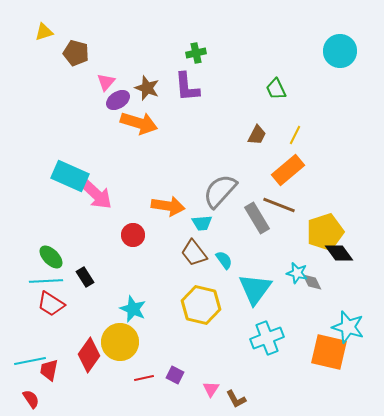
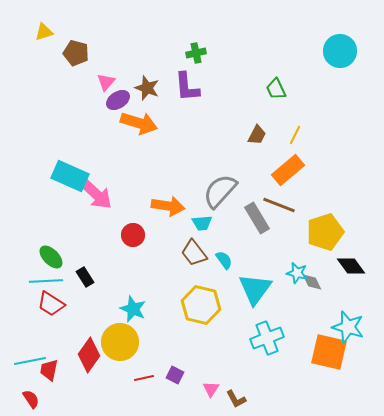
black diamond at (339, 253): moved 12 px right, 13 px down
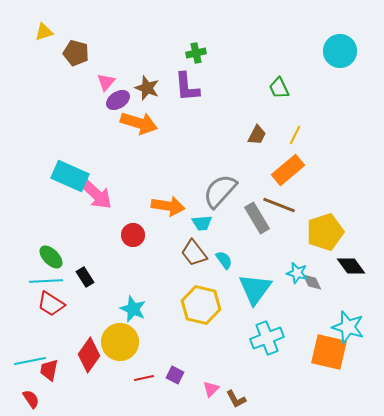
green trapezoid at (276, 89): moved 3 px right, 1 px up
pink triangle at (211, 389): rotated 12 degrees clockwise
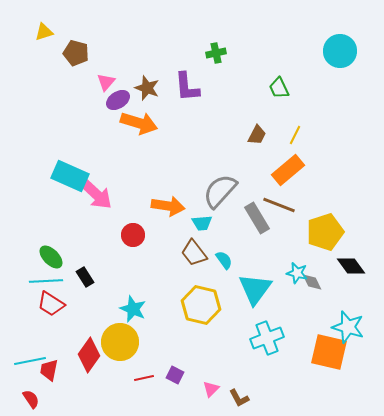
green cross at (196, 53): moved 20 px right
brown L-shape at (236, 399): moved 3 px right, 1 px up
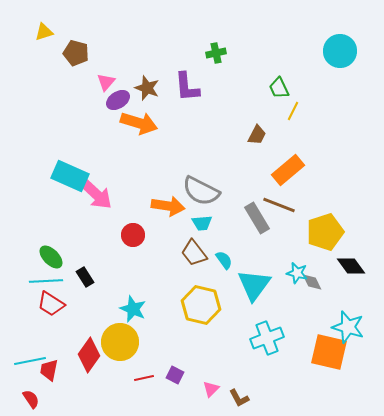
yellow line at (295, 135): moved 2 px left, 24 px up
gray semicircle at (220, 191): moved 19 px left; rotated 105 degrees counterclockwise
cyan triangle at (255, 289): moved 1 px left, 4 px up
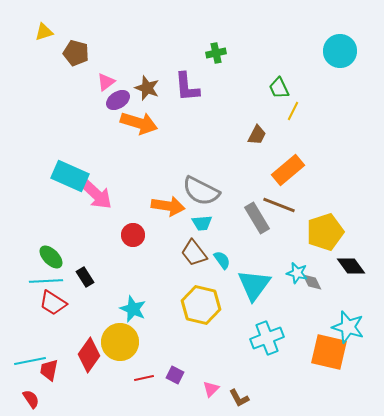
pink triangle at (106, 82): rotated 12 degrees clockwise
cyan semicircle at (224, 260): moved 2 px left
red trapezoid at (51, 304): moved 2 px right, 1 px up
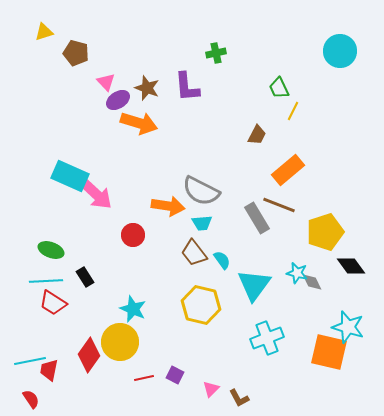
pink triangle at (106, 82): rotated 36 degrees counterclockwise
green ellipse at (51, 257): moved 7 px up; rotated 25 degrees counterclockwise
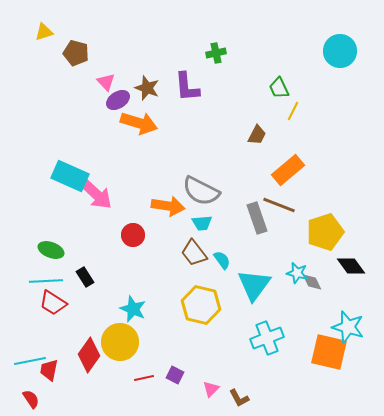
gray rectangle at (257, 218): rotated 12 degrees clockwise
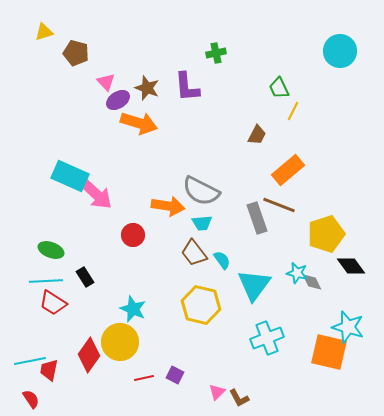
yellow pentagon at (325, 232): moved 1 px right, 2 px down
pink triangle at (211, 389): moved 6 px right, 3 px down
